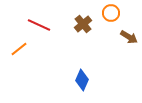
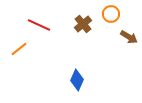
orange circle: moved 1 px down
blue diamond: moved 5 px left
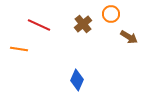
orange line: rotated 48 degrees clockwise
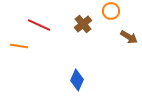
orange circle: moved 3 px up
orange line: moved 3 px up
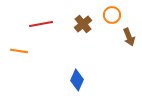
orange circle: moved 1 px right, 4 px down
red line: moved 2 px right, 1 px up; rotated 35 degrees counterclockwise
brown arrow: rotated 36 degrees clockwise
orange line: moved 5 px down
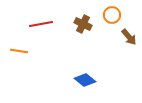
brown cross: rotated 24 degrees counterclockwise
brown arrow: rotated 18 degrees counterclockwise
blue diamond: moved 8 px right; rotated 75 degrees counterclockwise
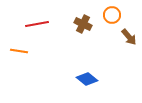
red line: moved 4 px left
blue diamond: moved 2 px right, 1 px up
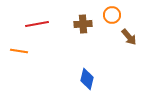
brown cross: rotated 30 degrees counterclockwise
blue diamond: rotated 65 degrees clockwise
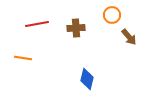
brown cross: moved 7 px left, 4 px down
orange line: moved 4 px right, 7 px down
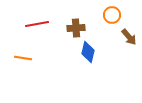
blue diamond: moved 1 px right, 27 px up
